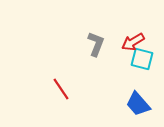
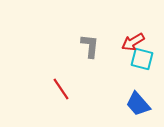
gray L-shape: moved 6 px left, 2 px down; rotated 15 degrees counterclockwise
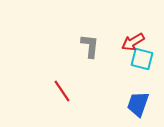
red line: moved 1 px right, 2 px down
blue trapezoid: rotated 60 degrees clockwise
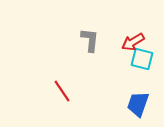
gray L-shape: moved 6 px up
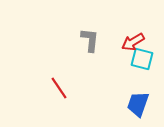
red line: moved 3 px left, 3 px up
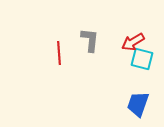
red line: moved 35 px up; rotated 30 degrees clockwise
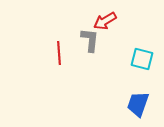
red arrow: moved 28 px left, 21 px up
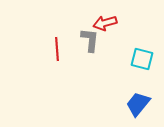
red arrow: moved 2 px down; rotated 15 degrees clockwise
red line: moved 2 px left, 4 px up
blue trapezoid: rotated 20 degrees clockwise
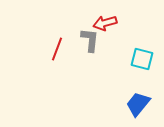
red line: rotated 25 degrees clockwise
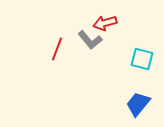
gray L-shape: rotated 135 degrees clockwise
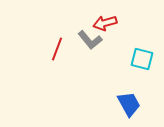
blue trapezoid: moved 9 px left; rotated 112 degrees clockwise
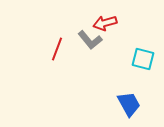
cyan square: moved 1 px right
